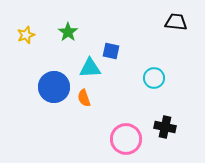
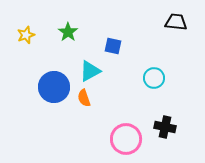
blue square: moved 2 px right, 5 px up
cyan triangle: moved 3 px down; rotated 25 degrees counterclockwise
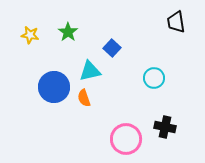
black trapezoid: rotated 105 degrees counterclockwise
yellow star: moved 4 px right; rotated 30 degrees clockwise
blue square: moved 1 px left, 2 px down; rotated 30 degrees clockwise
cyan triangle: rotated 15 degrees clockwise
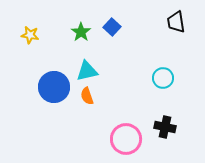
green star: moved 13 px right
blue square: moved 21 px up
cyan triangle: moved 3 px left
cyan circle: moved 9 px right
orange semicircle: moved 3 px right, 2 px up
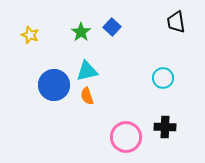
yellow star: rotated 12 degrees clockwise
blue circle: moved 2 px up
black cross: rotated 10 degrees counterclockwise
pink circle: moved 2 px up
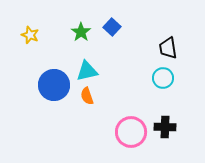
black trapezoid: moved 8 px left, 26 px down
pink circle: moved 5 px right, 5 px up
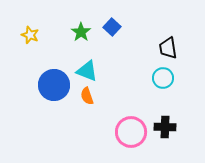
cyan triangle: rotated 35 degrees clockwise
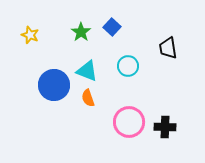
cyan circle: moved 35 px left, 12 px up
orange semicircle: moved 1 px right, 2 px down
pink circle: moved 2 px left, 10 px up
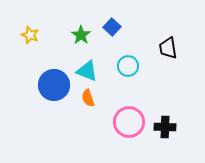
green star: moved 3 px down
